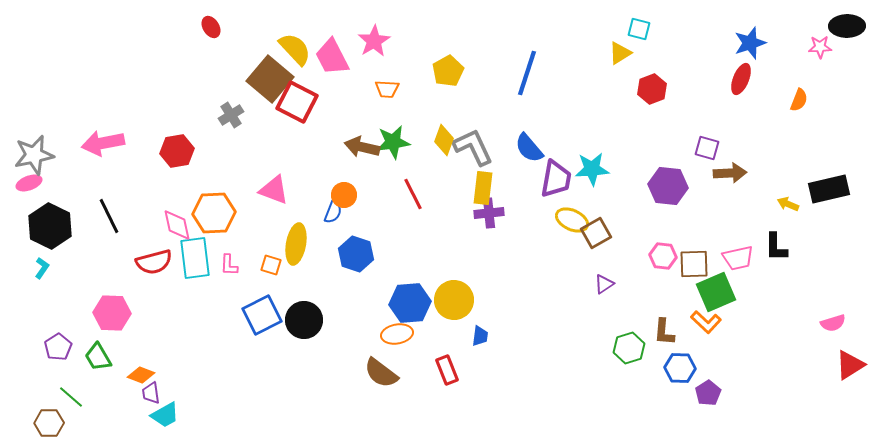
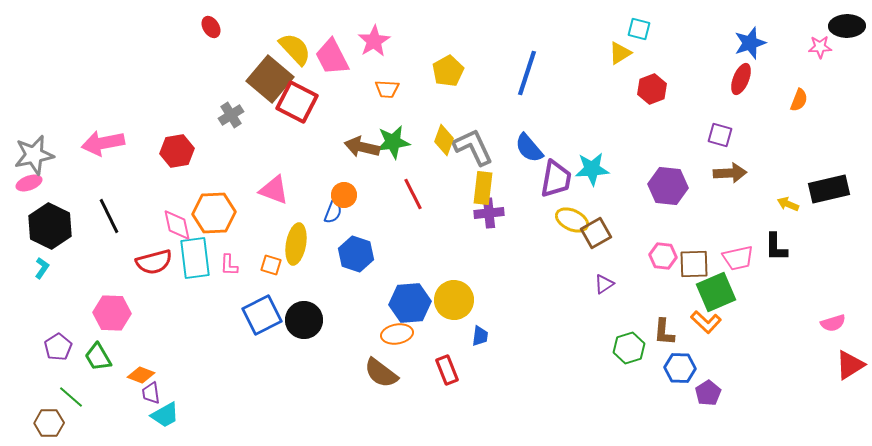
purple square at (707, 148): moved 13 px right, 13 px up
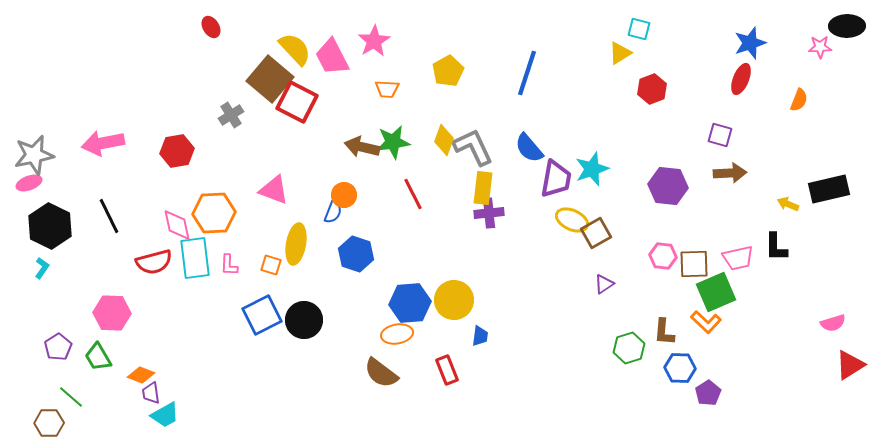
cyan star at (592, 169): rotated 16 degrees counterclockwise
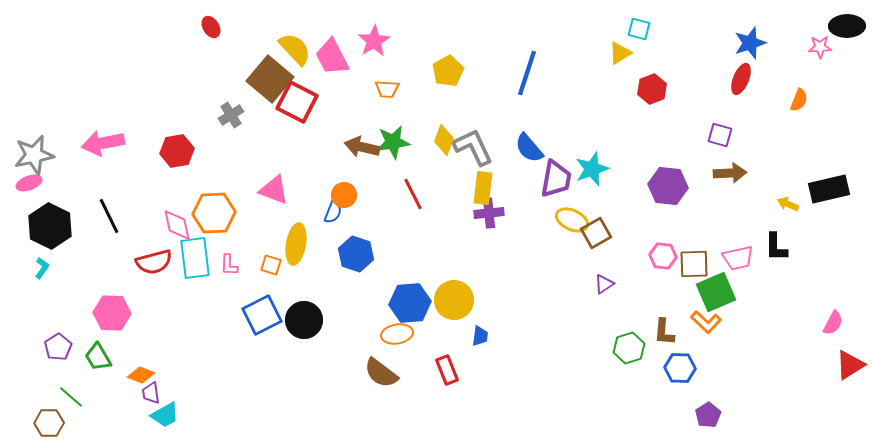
pink semicircle at (833, 323): rotated 45 degrees counterclockwise
purple pentagon at (708, 393): moved 22 px down
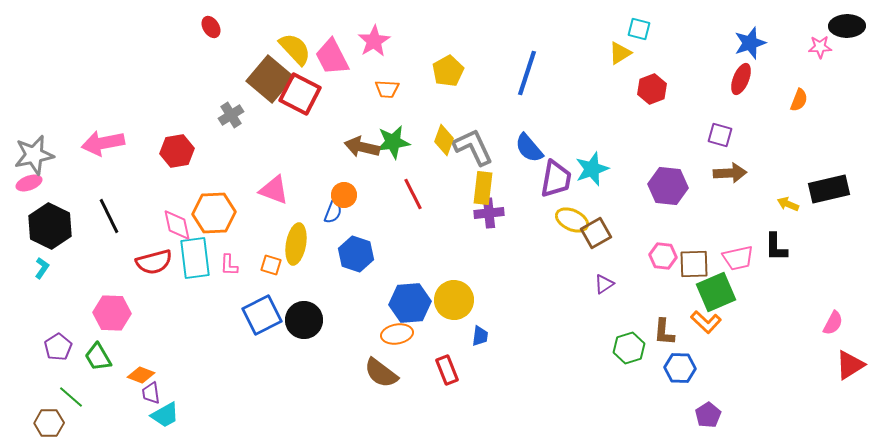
red square at (297, 102): moved 3 px right, 8 px up
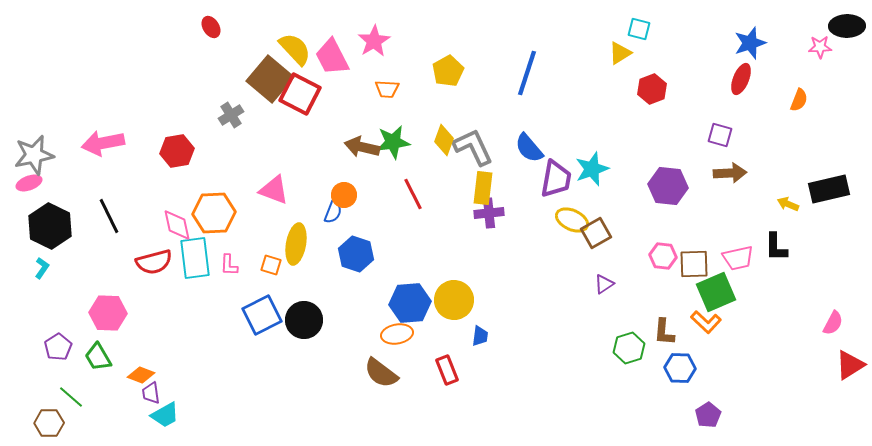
pink hexagon at (112, 313): moved 4 px left
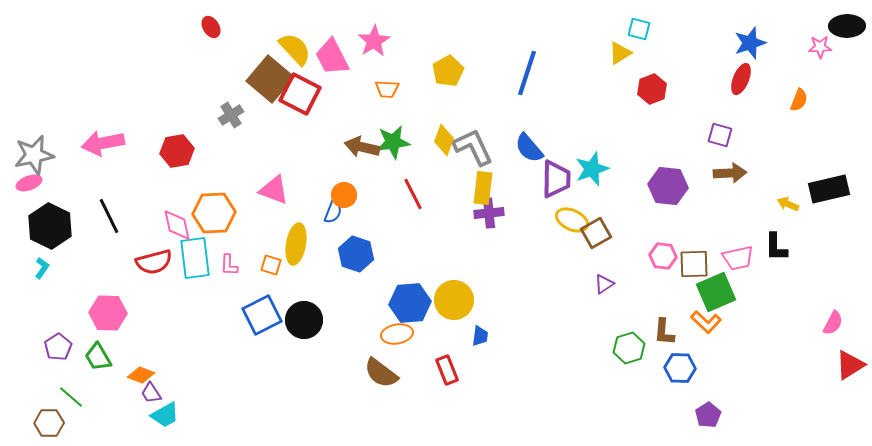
purple trapezoid at (556, 179): rotated 9 degrees counterclockwise
purple trapezoid at (151, 393): rotated 25 degrees counterclockwise
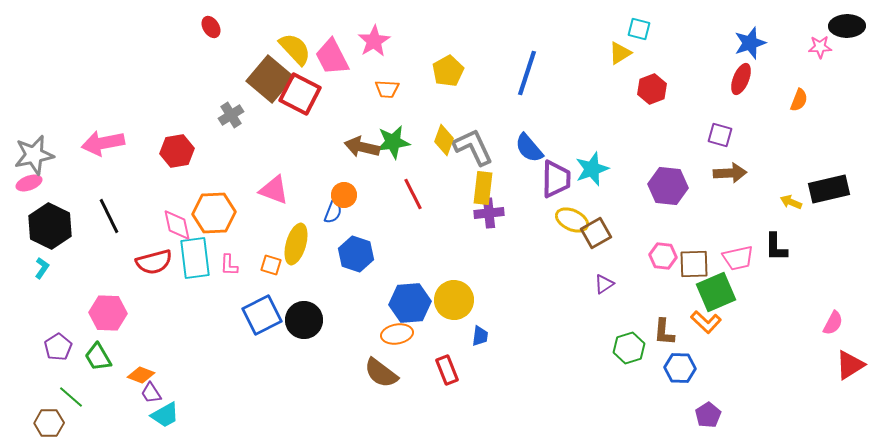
yellow arrow at (788, 204): moved 3 px right, 2 px up
yellow ellipse at (296, 244): rotated 6 degrees clockwise
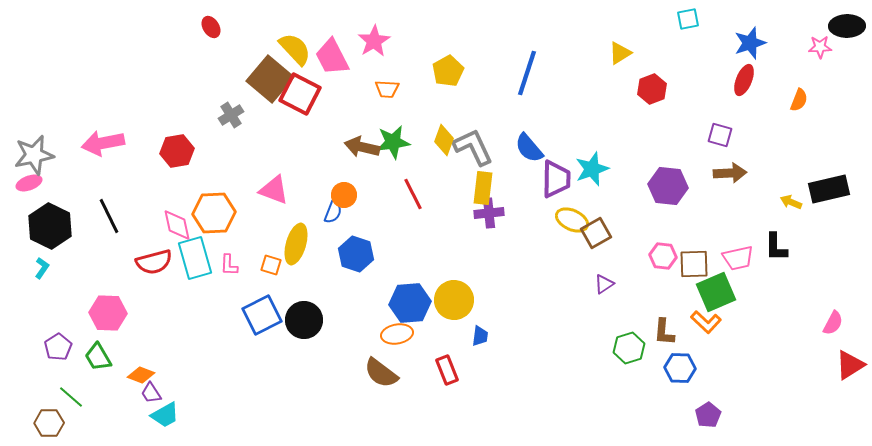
cyan square at (639, 29): moved 49 px right, 10 px up; rotated 25 degrees counterclockwise
red ellipse at (741, 79): moved 3 px right, 1 px down
cyan rectangle at (195, 258): rotated 9 degrees counterclockwise
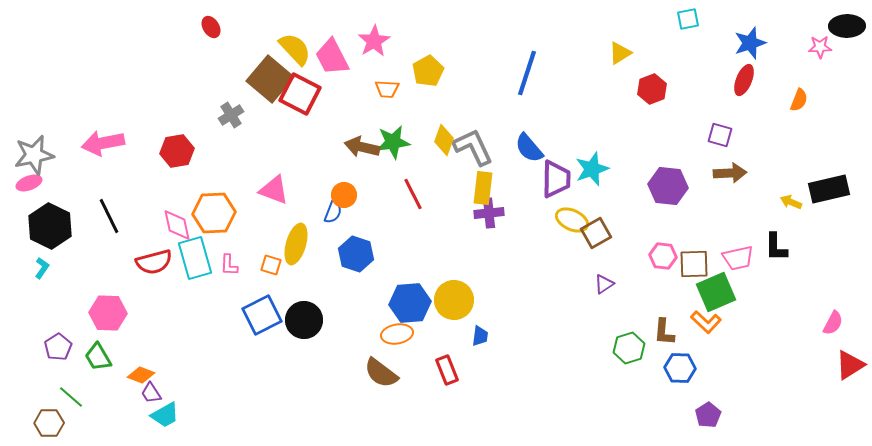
yellow pentagon at (448, 71): moved 20 px left
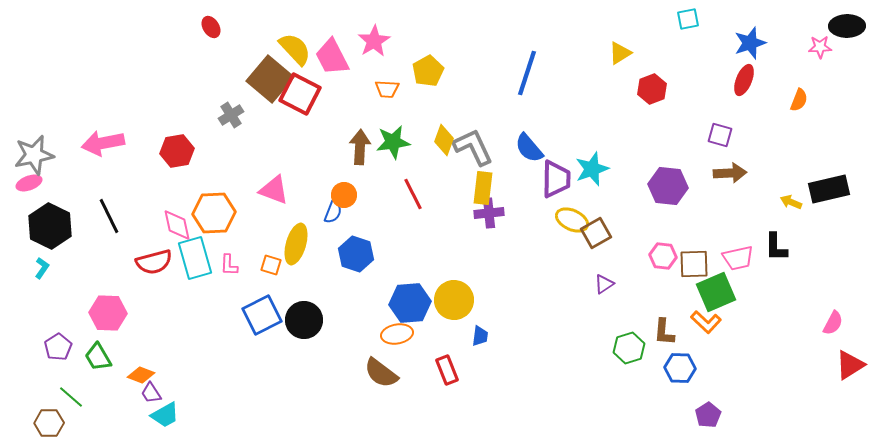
brown arrow at (362, 147): moved 2 px left; rotated 80 degrees clockwise
